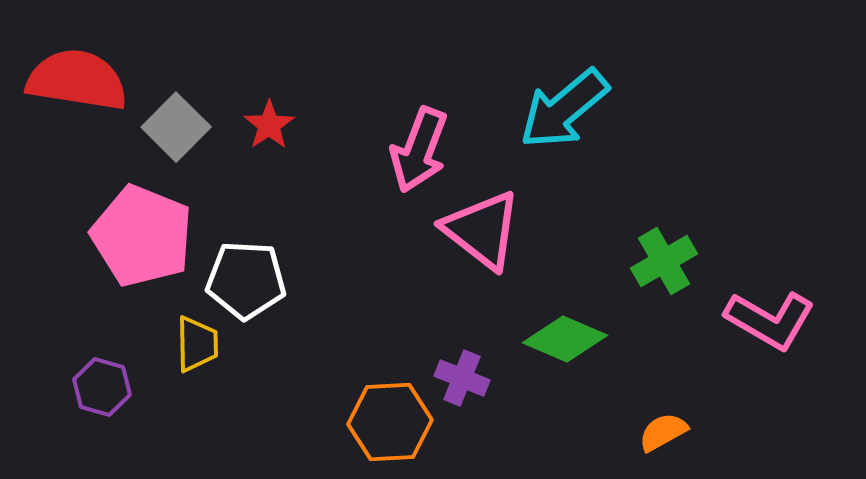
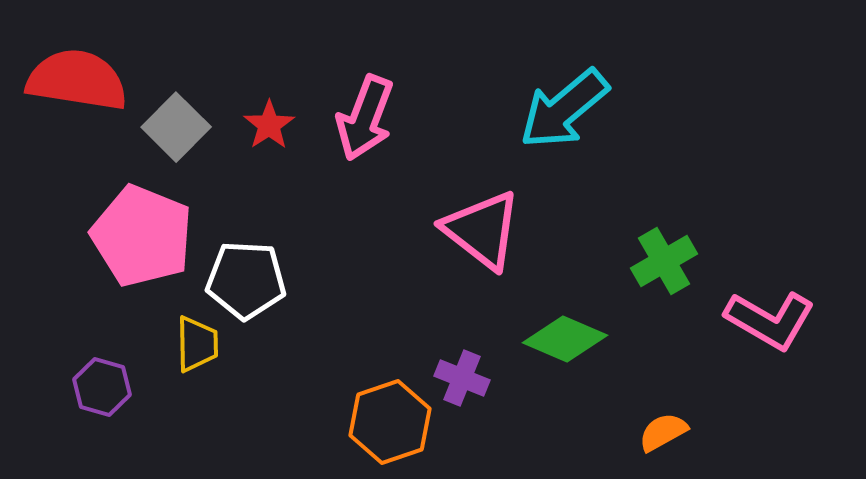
pink arrow: moved 54 px left, 32 px up
orange hexagon: rotated 16 degrees counterclockwise
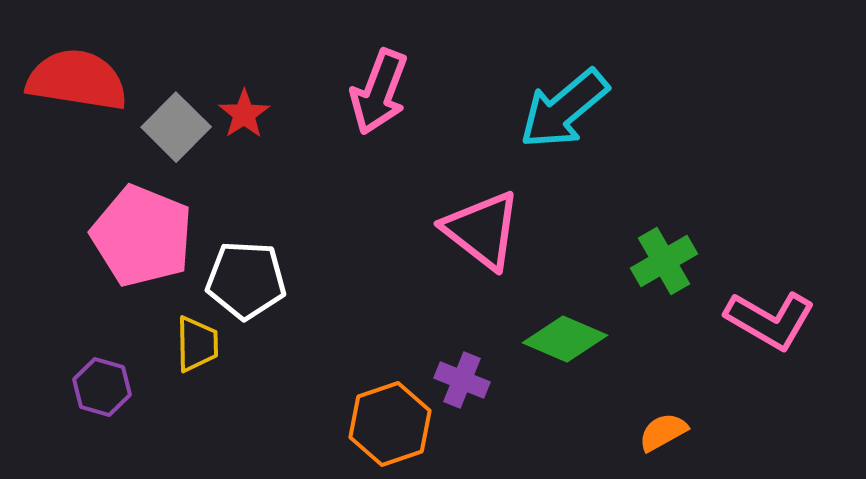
pink arrow: moved 14 px right, 26 px up
red star: moved 25 px left, 11 px up
purple cross: moved 2 px down
orange hexagon: moved 2 px down
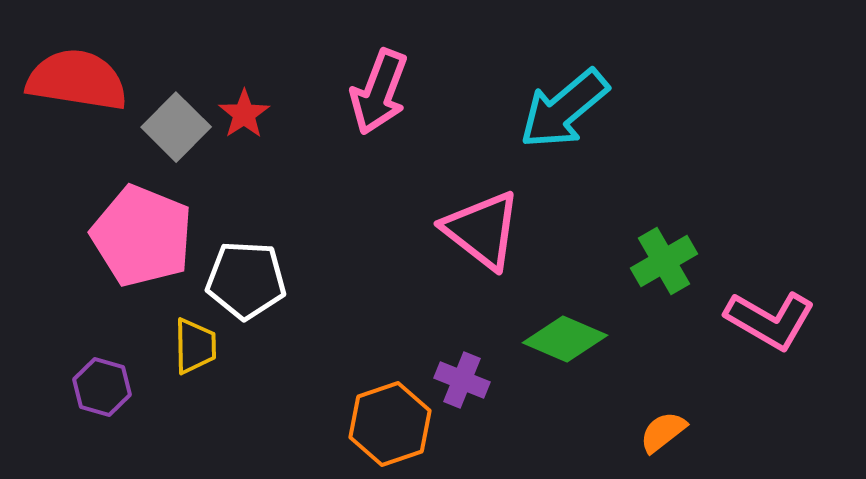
yellow trapezoid: moved 2 px left, 2 px down
orange semicircle: rotated 9 degrees counterclockwise
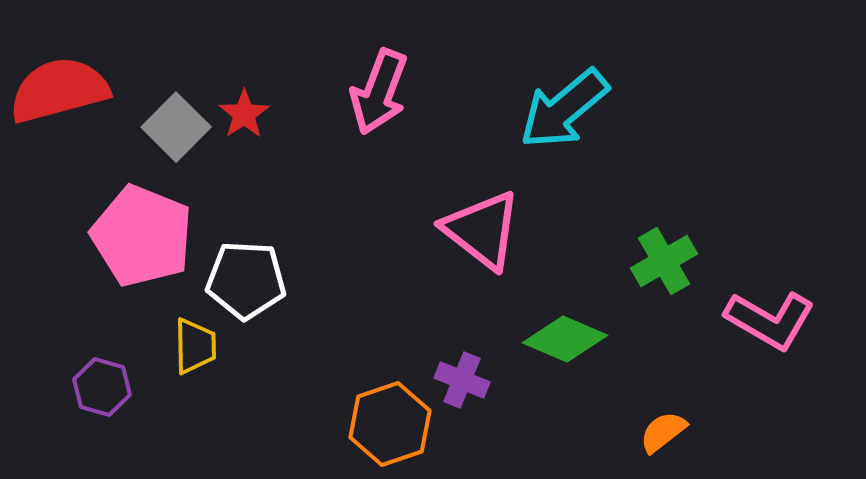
red semicircle: moved 18 px left, 10 px down; rotated 24 degrees counterclockwise
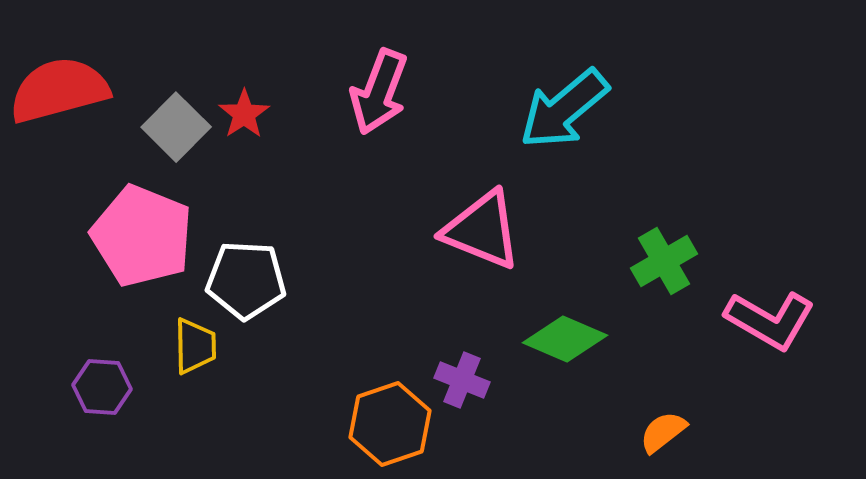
pink triangle: rotated 16 degrees counterclockwise
purple hexagon: rotated 12 degrees counterclockwise
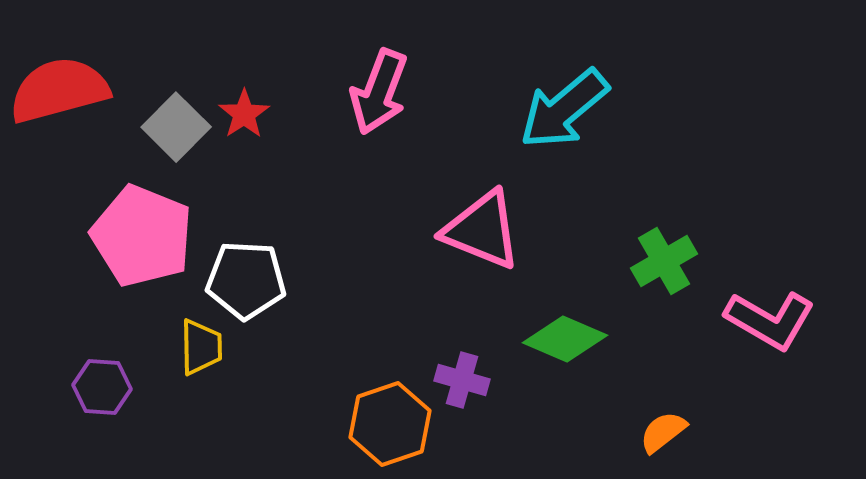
yellow trapezoid: moved 6 px right, 1 px down
purple cross: rotated 6 degrees counterclockwise
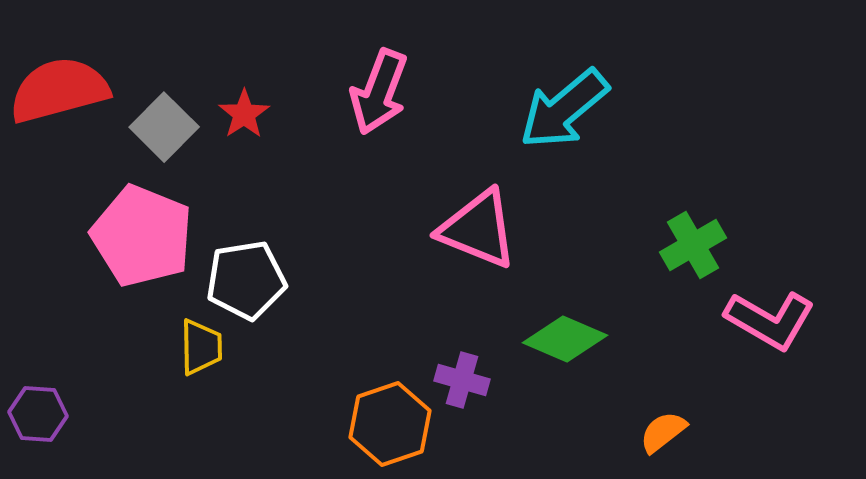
gray square: moved 12 px left
pink triangle: moved 4 px left, 1 px up
green cross: moved 29 px right, 16 px up
white pentagon: rotated 12 degrees counterclockwise
purple hexagon: moved 64 px left, 27 px down
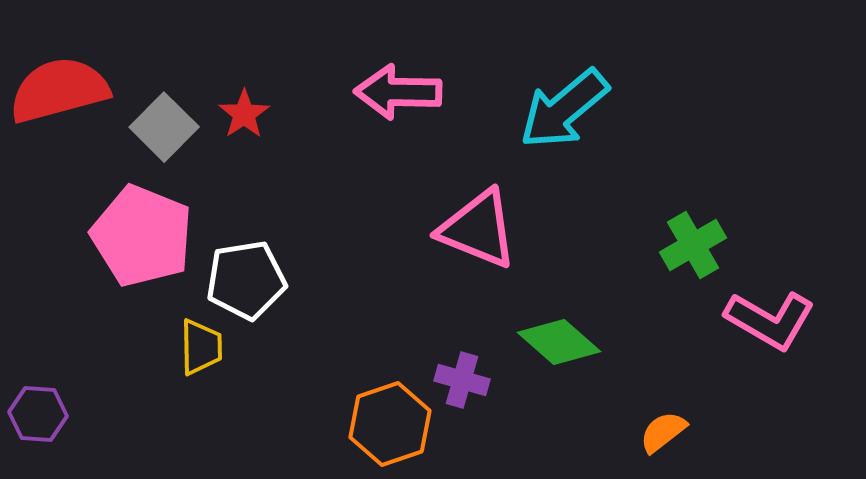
pink arrow: moved 19 px right; rotated 70 degrees clockwise
green diamond: moved 6 px left, 3 px down; rotated 18 degrees clockwise
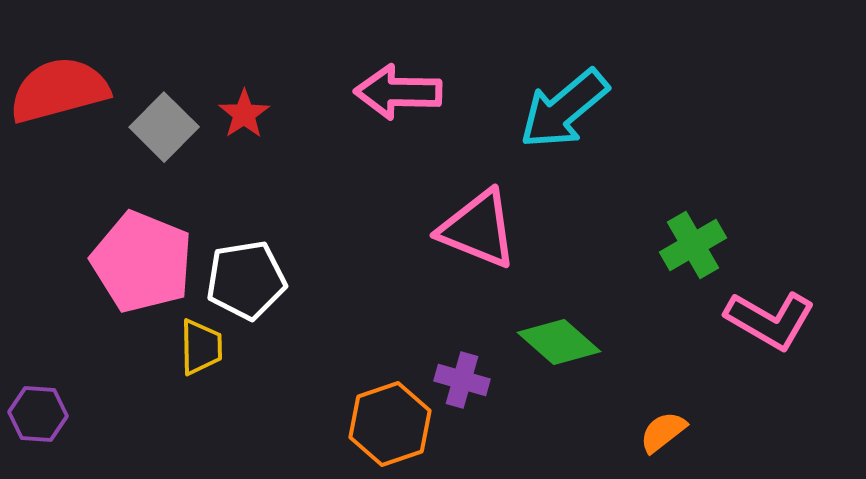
pink pentagon: moved 26 px down
